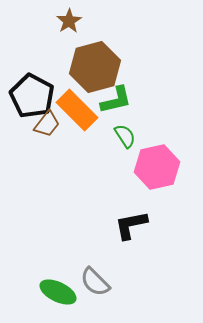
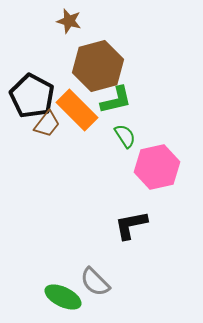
brown star: rotated 25 degrees counterclockwise
brown hexagon: moved 3 px right, 1 px up
green ellipse: moved 5 px right, 5 px down
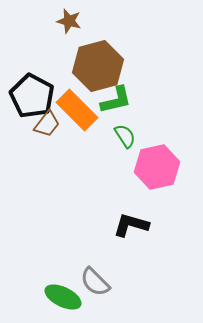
black L-shape: rotated 27 degrees clockwise
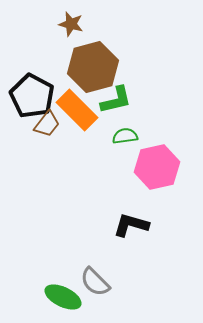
brown star: moved 2 px right, 3 px down
brown hexagon: moved 5 px left, 1 px down
green semicircle: rotated 65 degrees counterclockwise
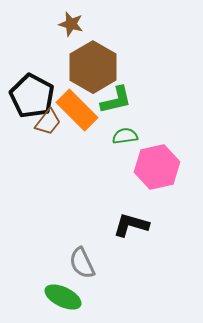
brown hexagon: rotated 15 degrees counterclockwise
brown trapezoid: moved 1 px right, 2 px up
gray semicircle: moved 13 px left, 19 px up; rotated 20 degrees clockwise
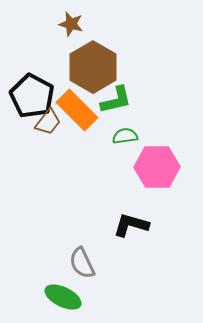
pink hexagon: rotated 12 degrees clockwise
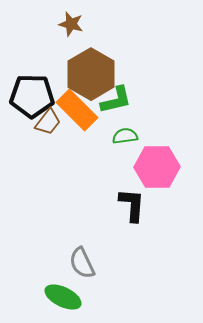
brown hexagon: moved 2 px left, 7 px down
black pentagon: rotated 27 degrees counterclockwise
black L-shape: moved 1 px right, 20 px up; rotated 78 degrees clockwise
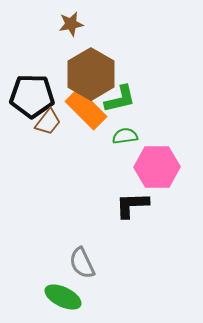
brown star: rotated 25 degrees counterclockwise
green L-shape: moved 4 px right, 1 px up
orange rectangle: moved 9 px right, 1 px up
black L-shape: rotated 96 degrees counterclockwise
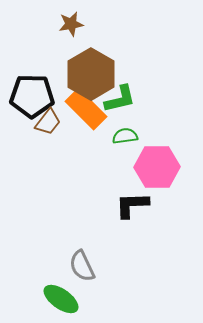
gray semicircle: moved 3 px down
green ellipse: moved 2 px left, 2 px down; rotated 9 degrees clockwise
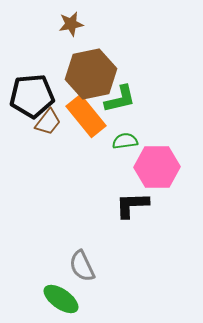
brown hexagon: rotated 18 degrees clockwise
black pentagon: rotated 6 degrees counterclockwise
orange rectangle: moved 7 px down; rotated 6 degrees clockwise
green semicircle: moved 5 px down
